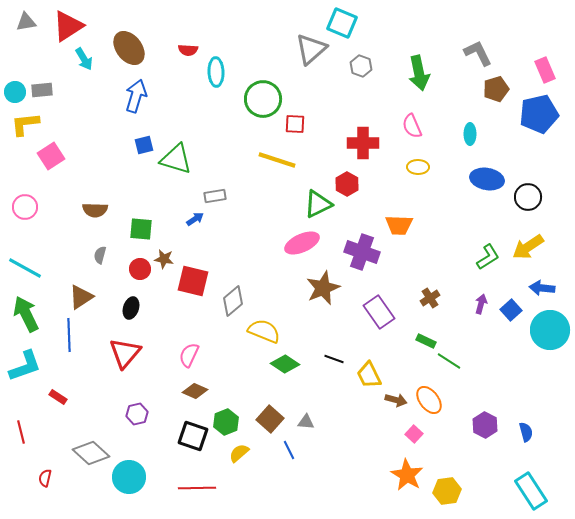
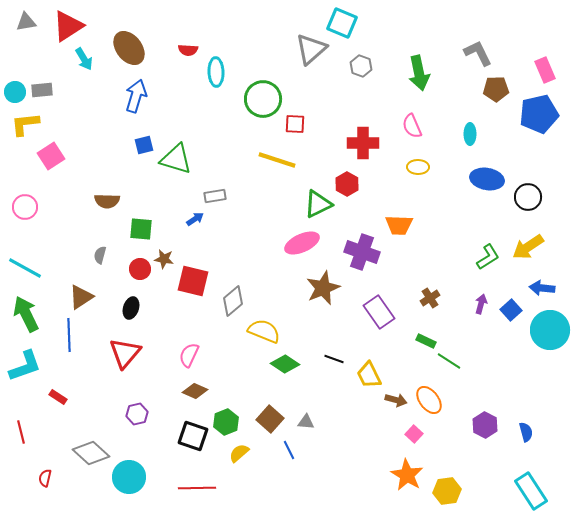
brown pentagon at (496, 89): rotated 15 degrees clockwise
brown semicircle at (95, 210): moved 12 px right, 9 px up
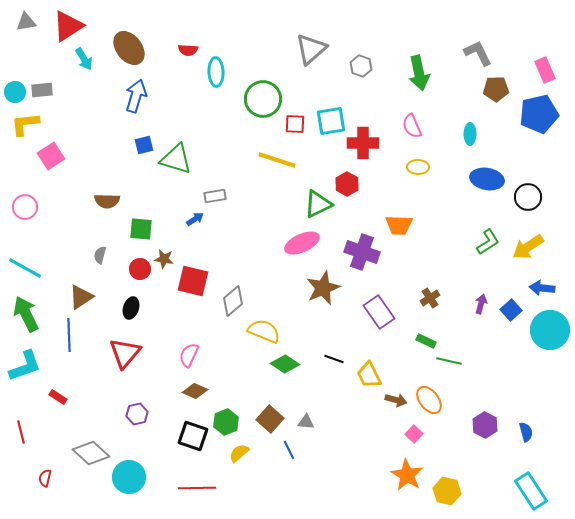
cyan square at (342, 23): moved 11 px left, 98 px down; rotated 32 degrees counterclockwise
green L-shape at (488, 257): moved 15 px up
green line at (449, 361): rotated 20 degrees counterclockwise
yellow hexagon at (447, 491): rotated 20 degrees clockwise
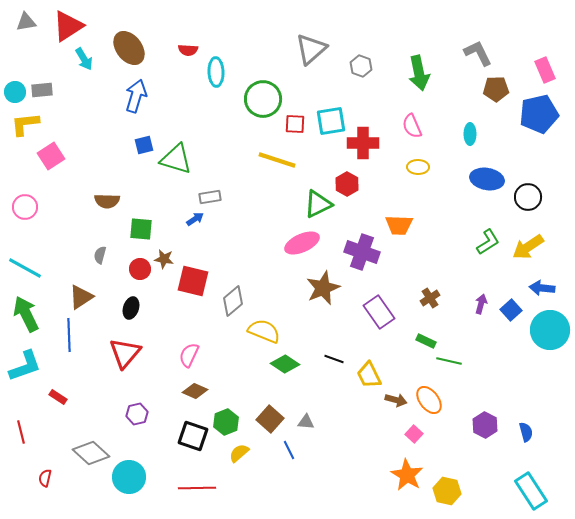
gray rectangle at (215, 196): moved 5 px left, 1 px down
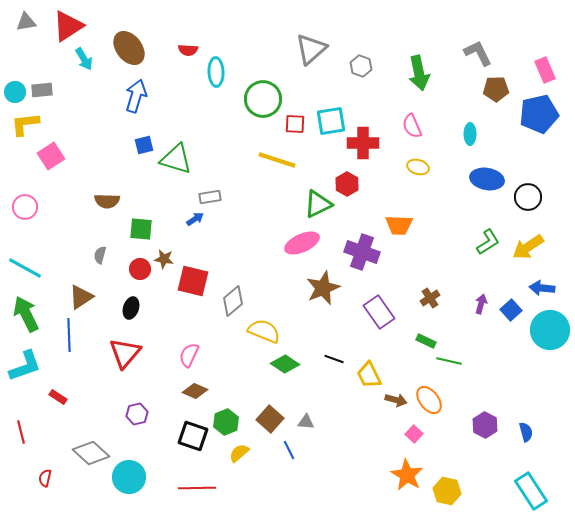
yellow ellipse at (418, 167): rotated 15 degrees clockwise
